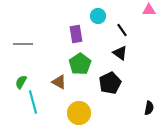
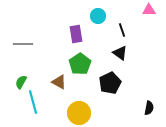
black line: rotated 16 degrees clockwise
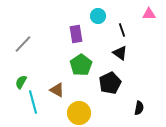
pink triangle: moved 4 px down
gray line: rotated 48 degrees counterclockwise
green pentagon: moved 1 px right, 1 px down
brown triangle: moved 2 px left, 8 px down
black semicircle: moved 10 px left
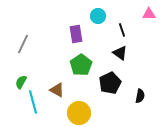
gray line: rotated 18 degrees counterclockwise
black semicircle: moved 1 px right, 12 px up
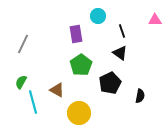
pink triangle: moved 6 px right, 6 px down
black line: moved 1 px down
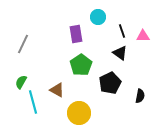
cyan circle: moved 1 px down
pink triangle: moved 12 px left, 16 px down
